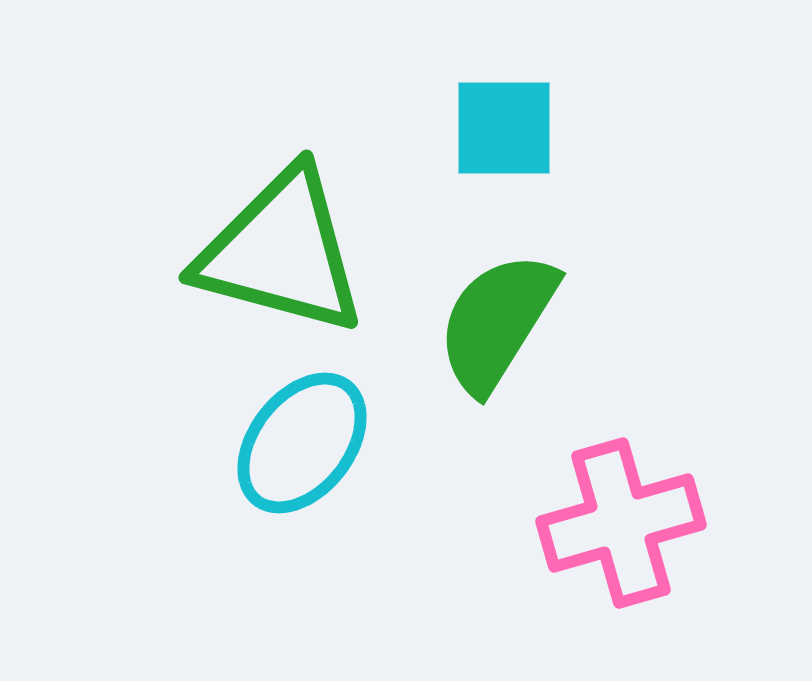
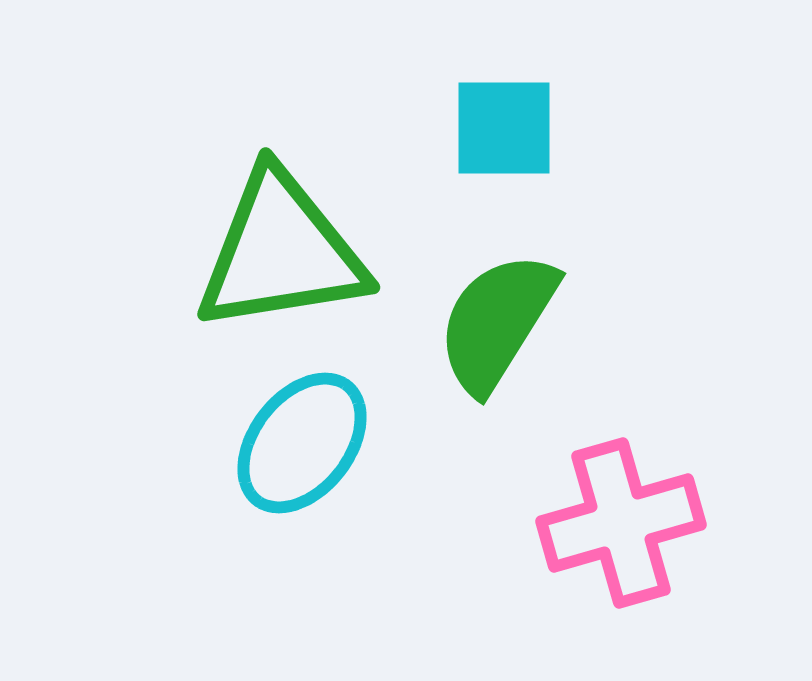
green triangle: rotated 24 degrees counterclockwise
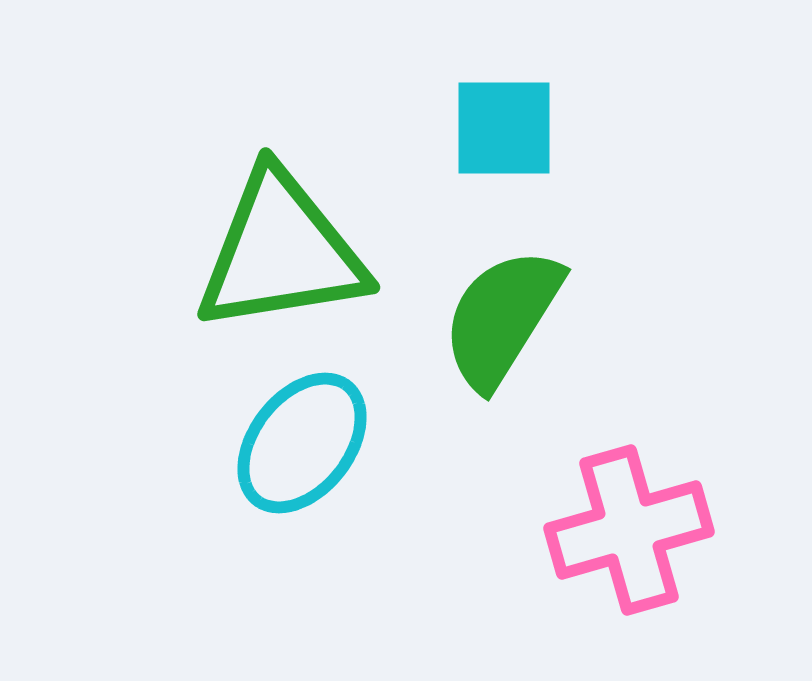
green semicircle: moved 5 px right, 4 px up
pink cross: moved 8 px right, 7 px down
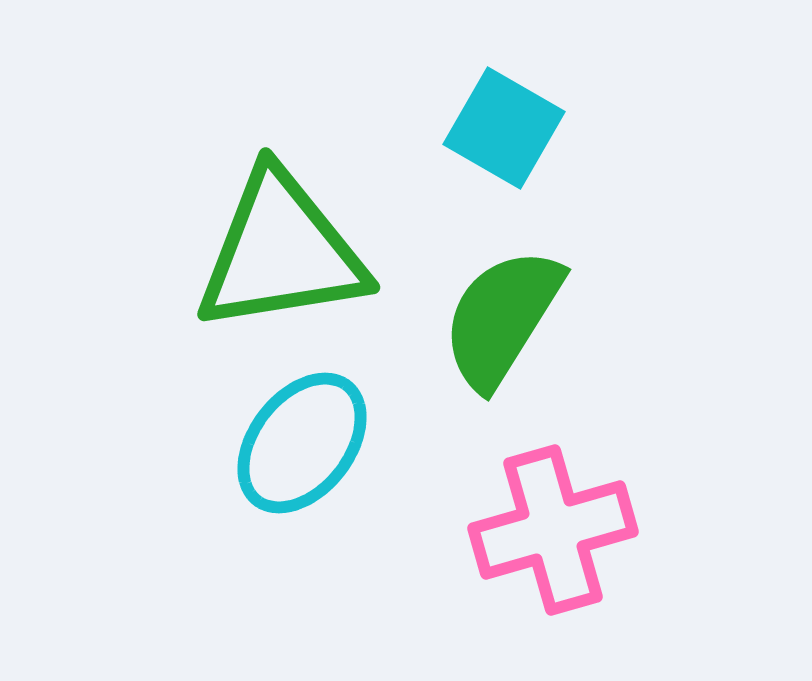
cyan square: rotated 30 degrees clockwise
pink cross: moved 76 px left
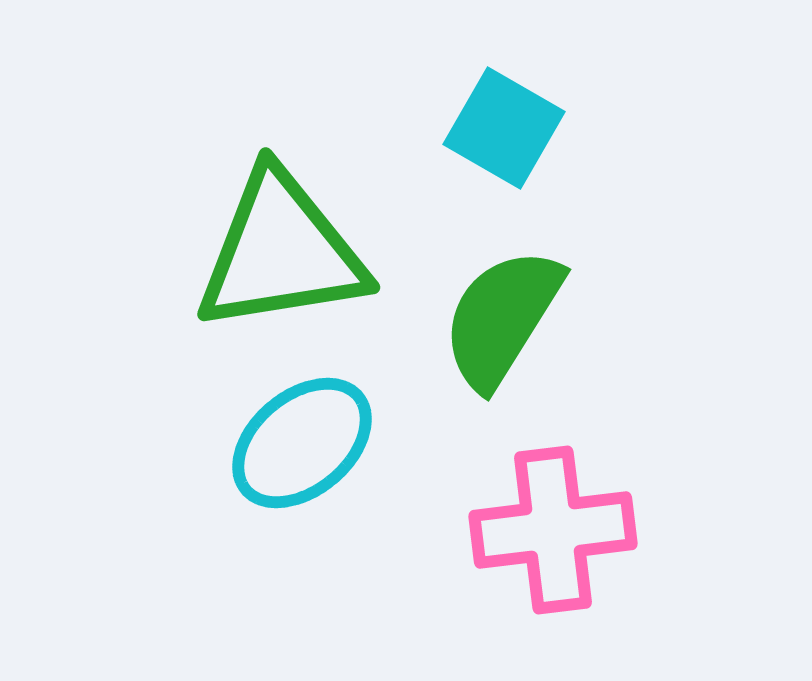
cyan ellipse: rotated 12 degrees clockwise
pink cross: rotated 9 degrees clockwise
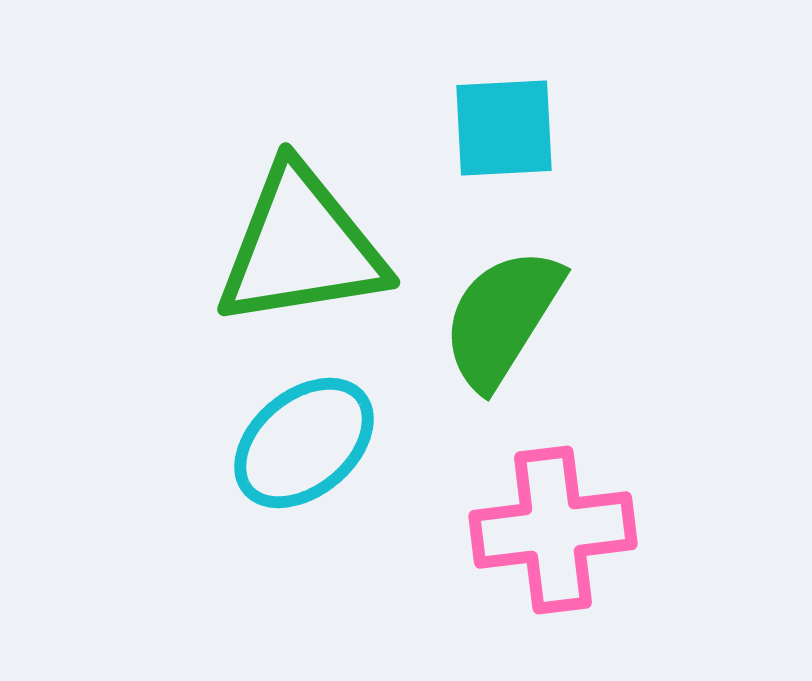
cyan square: rotated 33 degrees counterclockwise
green triangle: moved 20 px right, 5 px up
cyan ellipse: moved 2 px right
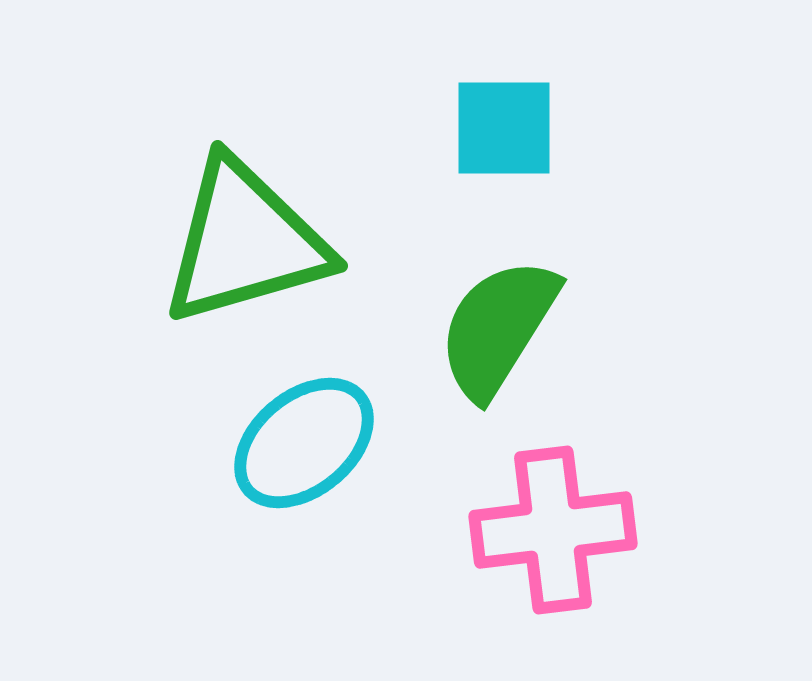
cyan square: rotated 3 degrees clockwise
green triangle: moved 56 px left, 5 px up; rotated 7 degrees counterclockwise
green semicircle: moved 4 px left, 10 px down
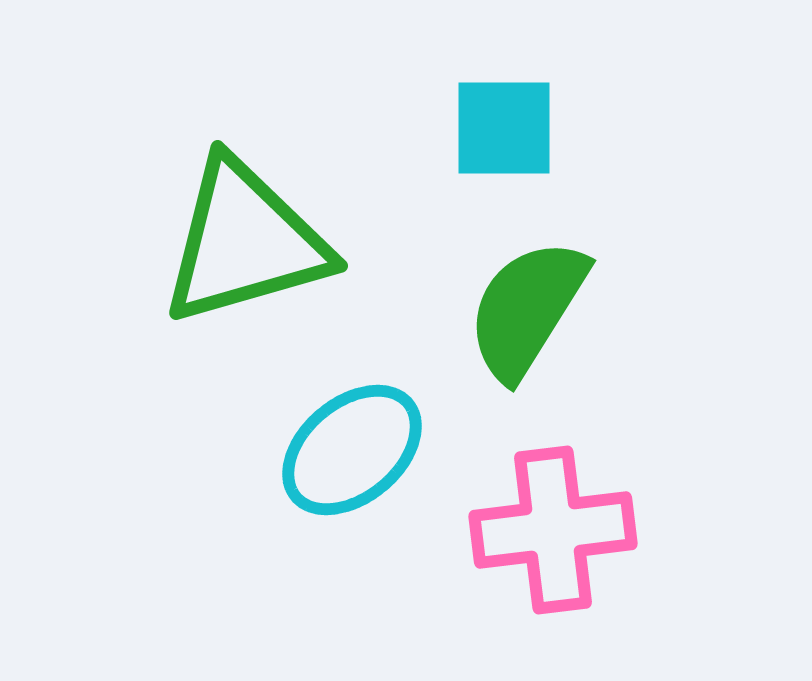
green semicircle: moved 29 px right, 19 px up
cyan ellipse: moved 48 px right, 7 px down
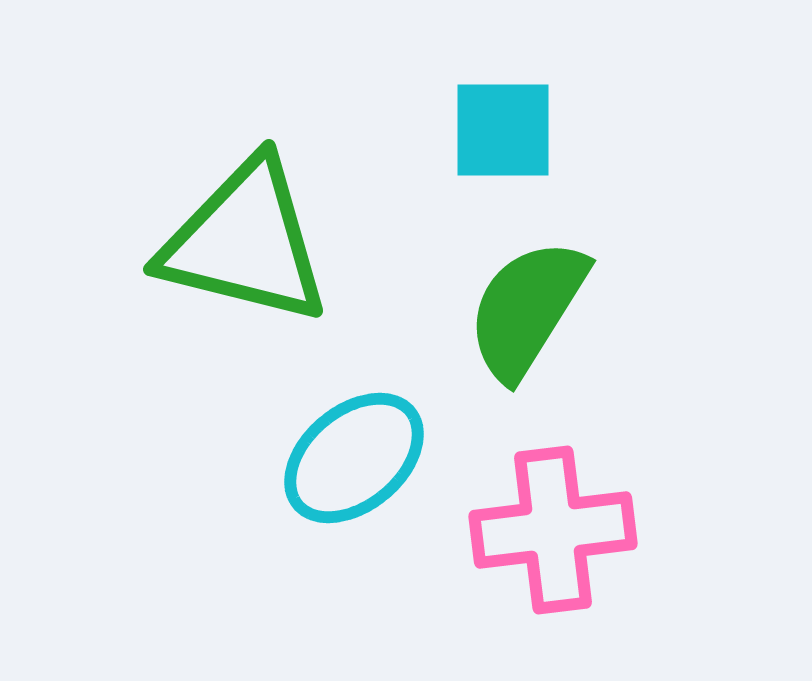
cyan square: moved 1 px left, 2 px down
green triangle: rotated 30 degrees clockwise
cyan ellipse: moved 2 px right, 8 px down
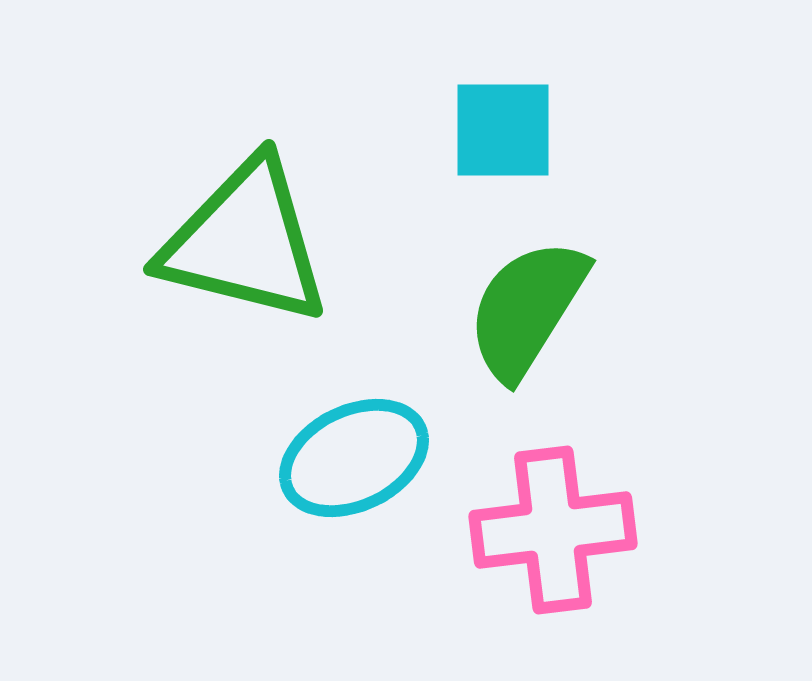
cyan ellipse: rotated 14 degrees clockwise
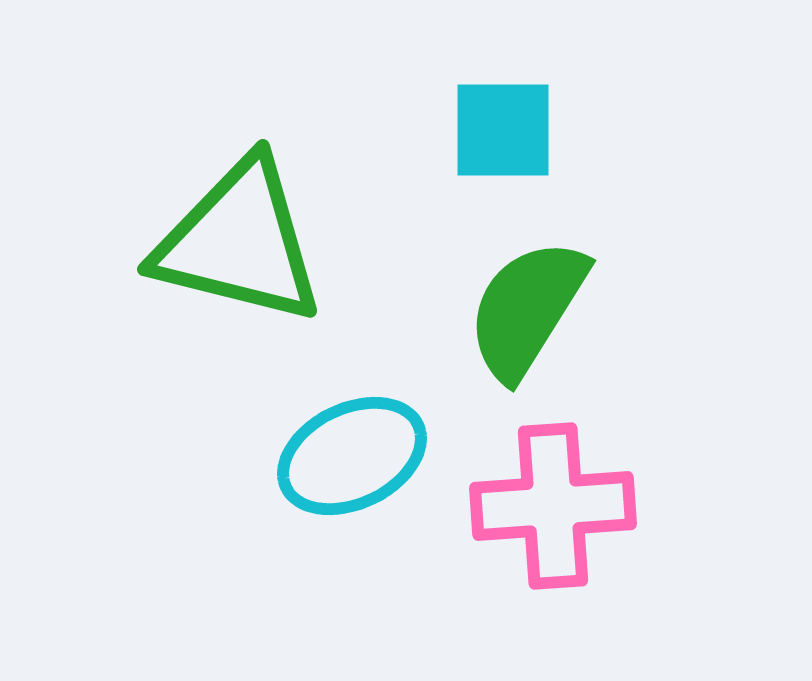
green triangle: moved 6 px left
cyan ellipse: moved 2 px left, 2 px up
pink cross: moved 24 px up; rotated 3 degrees clockwise
